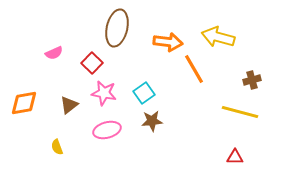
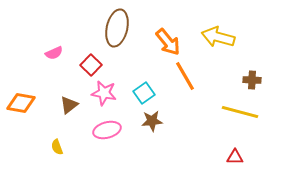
orange arrow: rotated 44 degrees clockwise
red square: moved 1 px left, 2 px down
orange line: moved 9 px left, 7 px down
brown cross: rotated 18 degrees clockwise
orange diamond: moved 3 px left; rotated 20 degrees clockwise
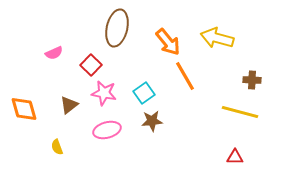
yellow arrow: moved 1 px left, 1 px down
orange diamond: moved 3 px right, 6 px down; rotated 64 degrees clockwise
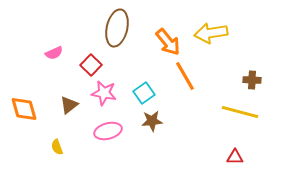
yellow arrow: moved 6 px left, 5 px up; rotated 24 degrees counterclockwise
pink ellipse: moved 1 px right, 1 px down
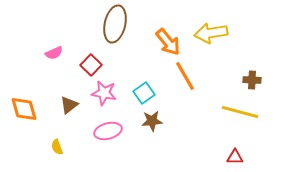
brown ellipse: moved 2 px left, 4 px up
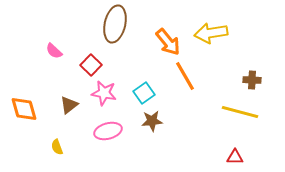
pink semicircle: moved 2 px up; rotated 66 degrees clockwise
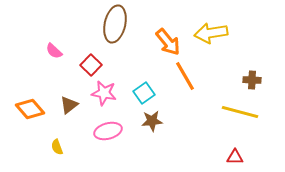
orange diamond: moved 6 px right; rotated 24 degrees counterclockwise
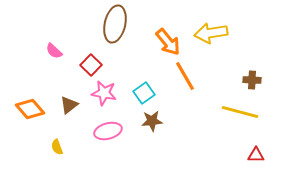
red triangle: moved 21 px right, 2 px up
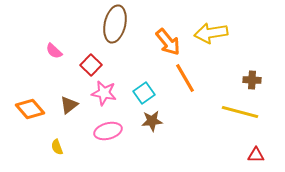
orange line: moved 2 px down
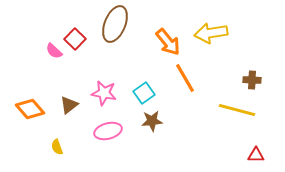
brown ellipse: rotated 9 degrees clockwise
red square: moved 16 px left, 26 px up
yellow line: moved 3 px left, 2 px up
